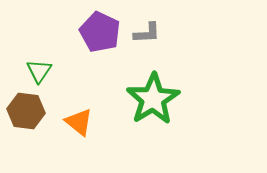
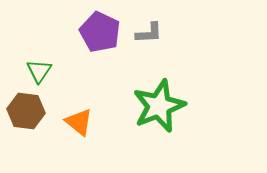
gray L-shape: moved 2 px right
green star: moved 6 px right, 7 px down; rotated 10 degrees clockwise
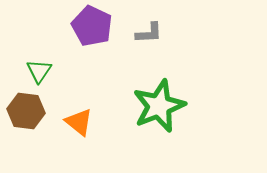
purple pentagon: moved 8 px left, 6 px up
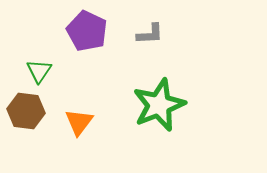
purple pentagon: moved 5 px left, 5 px down
gray L-shape: moved 1 px right, 1 px down
green star: moved 1 px up
orange triangle: rotated 28 degrees clockwise
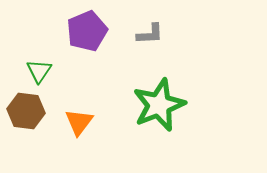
purple pentagon: rotated 24 degrees clockwise
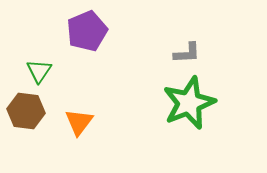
gray L-shape: moved 37 px right, 19 px down
green star: moved 30 px right, 2 px up
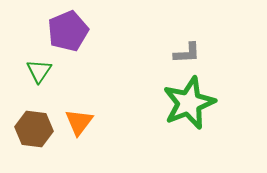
purple pentagon: moved 19 px left
brown hexagon: moved 8 px right, 18 px down
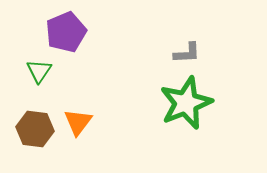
purple pentagon: moved 2 px left, 1 px down
green star: moved 3 px left
orange triangle: moved 1 px left
brown hexagon: moved 1 px right
